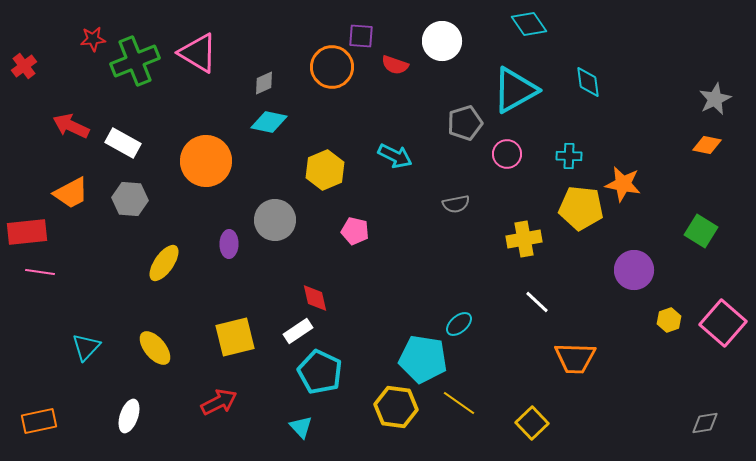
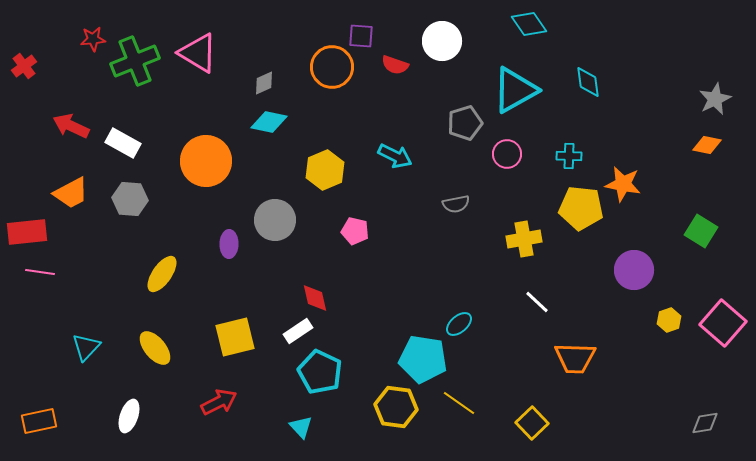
yellow ellipse at (164, 263): moved 2 px left, 11 px down
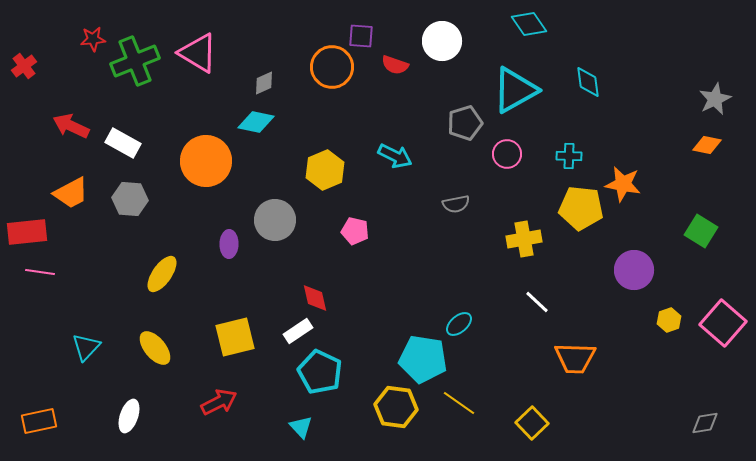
cyan diamond at (269, 122): moved 13 px left
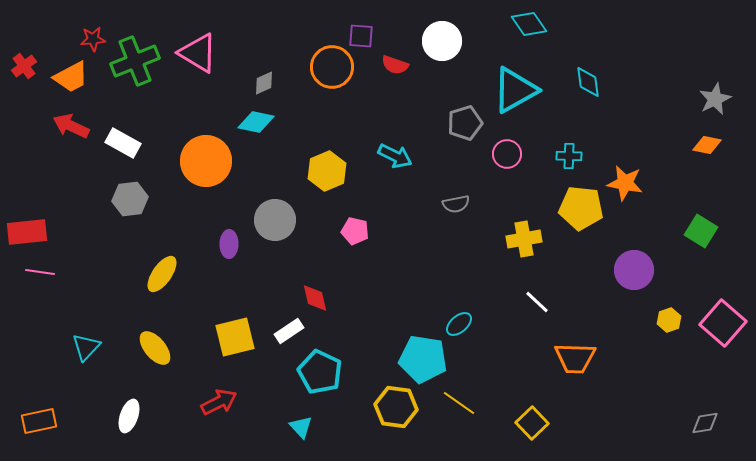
yellow hexagon at (325, 170): moved 2 px right, 1 px down
orange star at (623, 184): moved 2 px right, 1 px up
orange trapezoid at (71, 193): moved 116 px up
gray hexagon at (130, 199): rotated 12 degrees counterclockwise
white rectangle at (298, 331): moved 9 px left
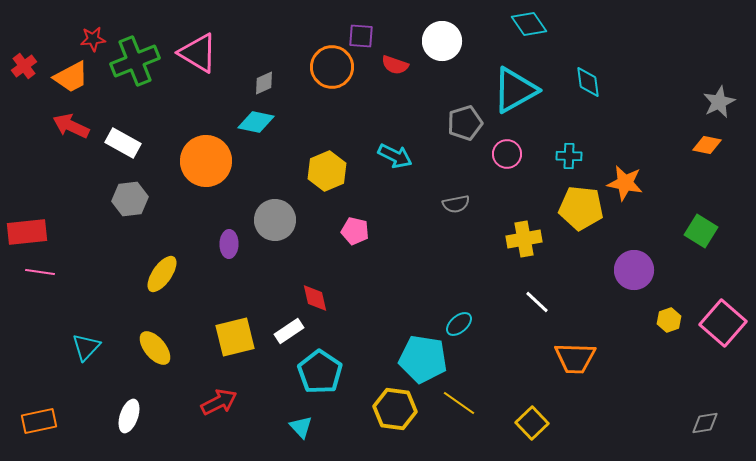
gray star at (715, 99): moved 4 px right, 3 px down
cyan pentagon at (320, 372): rotated 9 degrees clockwise
yellow hexagon at (396, 407): moved 1 px left, 2 px down
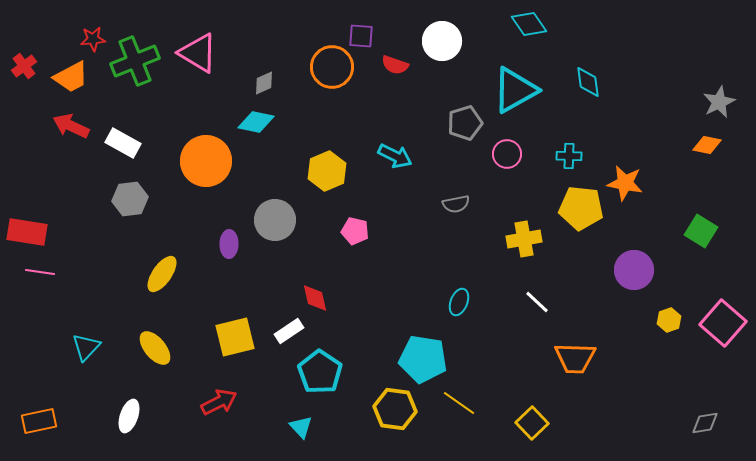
red rectangle at (27, 232): rotated 15 degrees clockwise
cyan ellipse at (459, 324): moved 22 px up; rotated 28 degrees counterclockwise
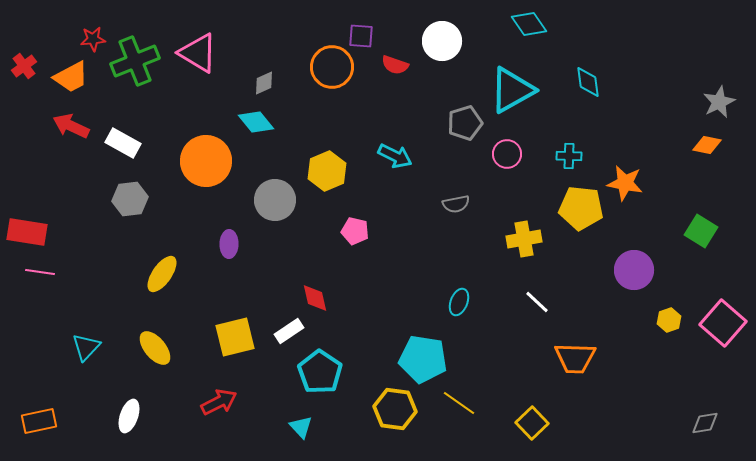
cyan triangle at (515, 90): moved 3 px left
cyan diamond at (256, 122): rotated 39 degrees clockwise
gray circle at (275, 220): moved 20 px up
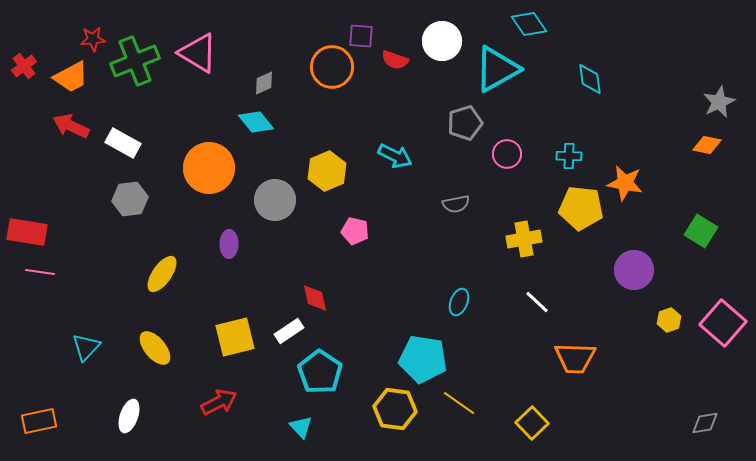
red semicircle at (395, 65): moved 5 px up
cyan diamond at (588, 82): moved 2 px right, 3 px up
cyan triangle at (512, 90): moved 15 px left, 21 px up
orange circle at (206, 161): moved 3 px right, 7 px down
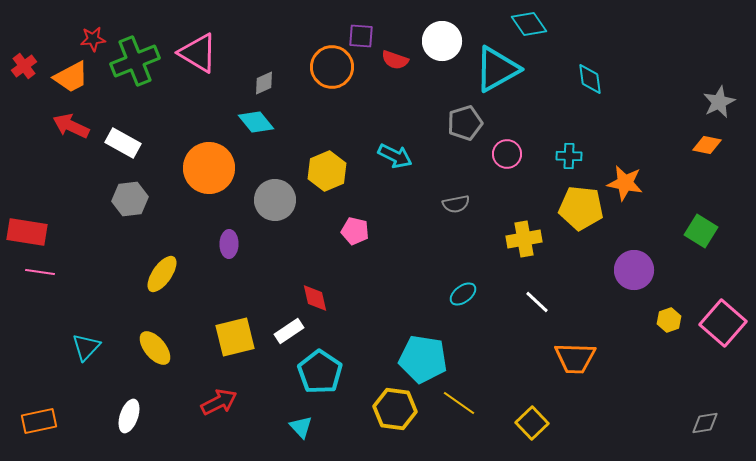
cyan ellipse at (459, 302): moved 4 px right, 8 px up; rotated 32 degrees clockwise
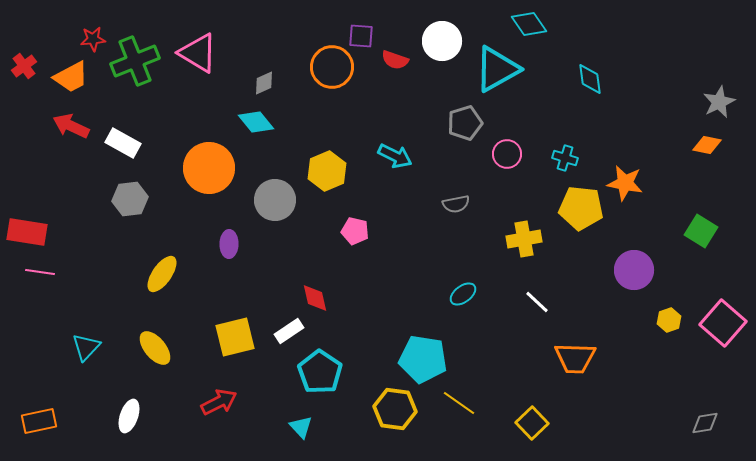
cyan cross at (569, 156): moved 4 px left, 2 px down; rotated 15 degrees clockwise
